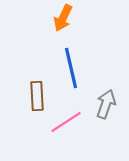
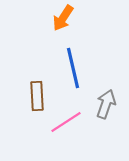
orange arrow: rotated 8 degrees clockwise
blue line: moved 2 px right
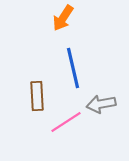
gray arrow: moved 5 px left; rotated 120 degrees counterclockwise
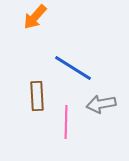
orange arrow: moved 28 px left, 1 px up; rotated 8 degrees clockwise
blue line: rotated 45 degrees counterclockwise
pink line: rotated 56 degrees counterclockwise
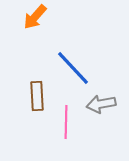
blue line: rotated 15 degrees clockwise
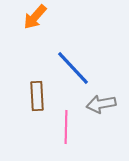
pink line: moved 5 px down
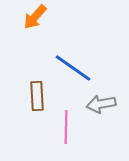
blue line: rotated 12 degrees counterclockwise
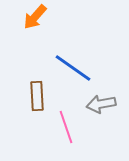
pink line: rotated 20 degrees counterclockwise
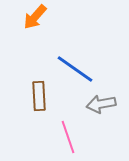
blue line: moved 2 px right, 1 px down
brown rectangle: moved 2 px right
pink line: moved 2 px right, 10 px down
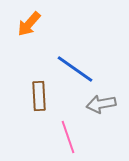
orange arrow: moved 6 px left, 7 px down
